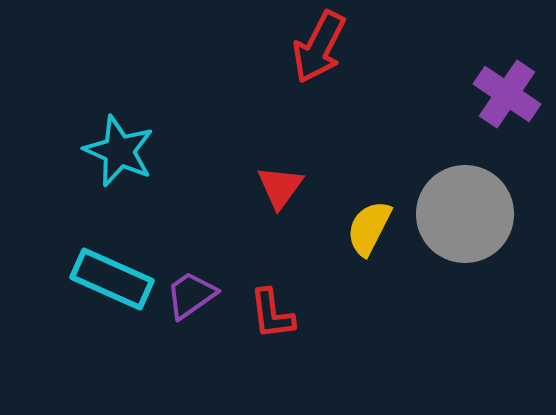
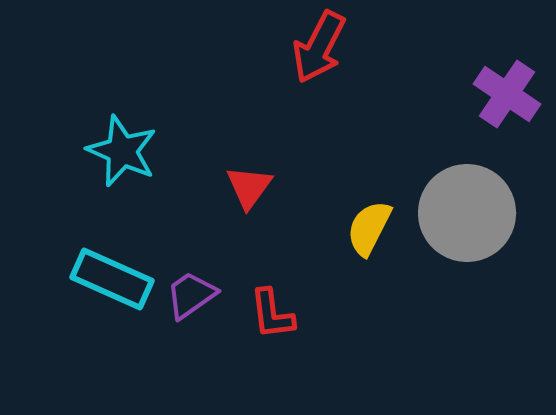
cyan star: moved 3 px right
red triangle: moved 31 px left
gray circle: moved 2 px right, 1 px up
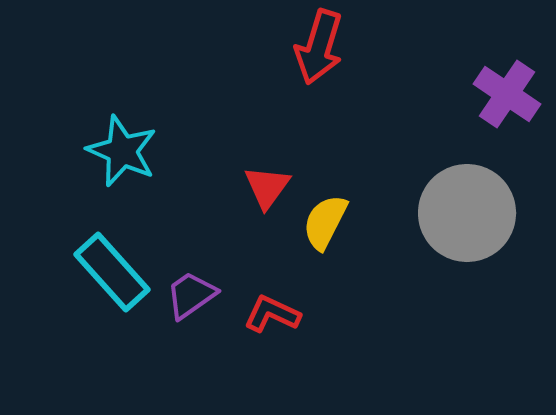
red arrow: rotated 10 degrees counterclockwise
red triangle: moved 18 px right
yellow semicircle: moved 44 px left, 6 px up
cyan rectangle: moved 7 px up; rotated 24 degrees clockwise
red L-shape: rotated 122 degrees clockwise
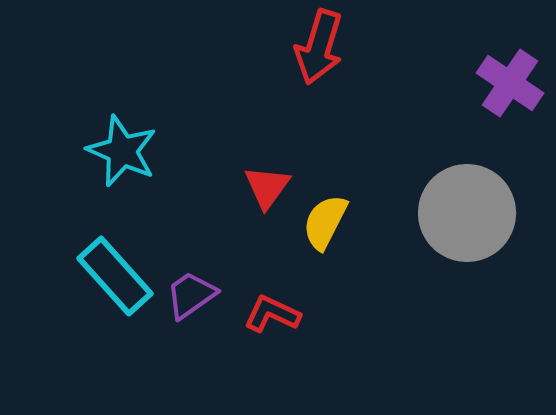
purple cross: moved 3 px right, 11 px up
cyan rectangle: moved 3 px right, 4 px down
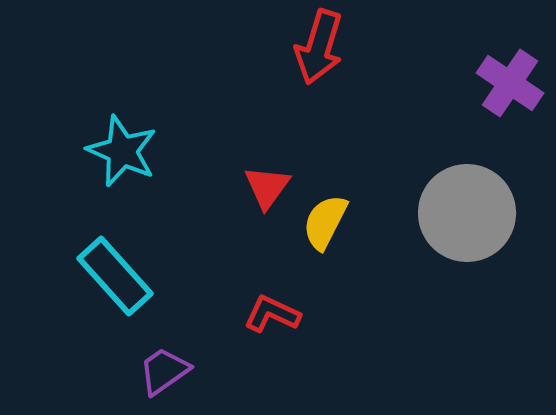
purple trapezoid: moved 27 px left, 76 px down
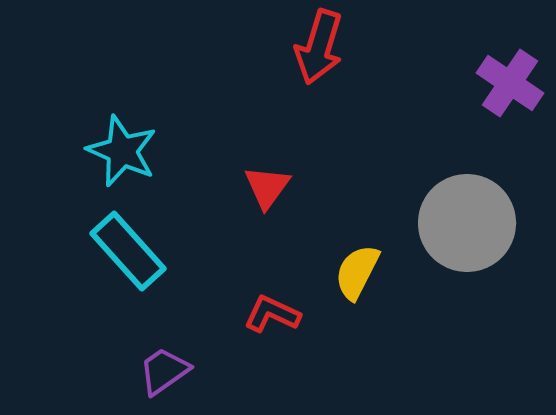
gray circle: moved 10 px down
yellow semicircle: moved 32 px right, 50 px down
cyan rectangle: moved 13 px right, 25 px up
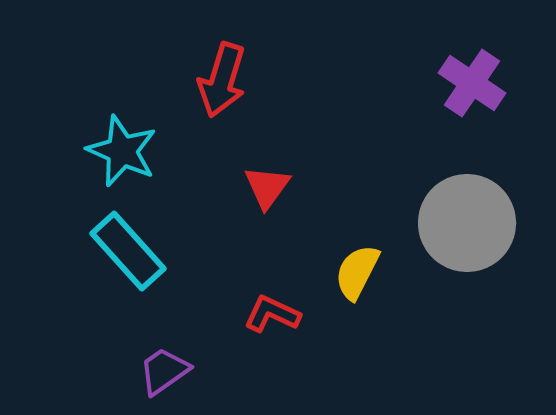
red arrow: moved 97 px left, 33 px down
purple cross: moved 38 px left
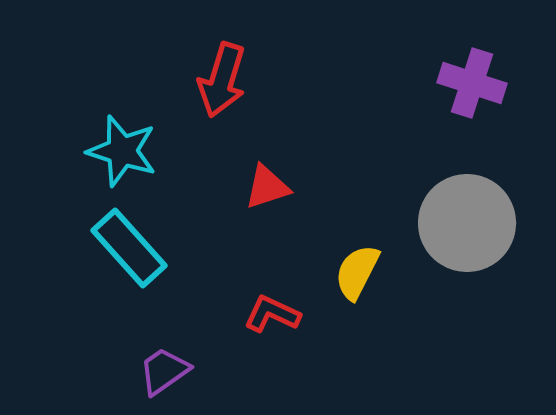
purple cross: rotated 16 degrees counterclockwise
cyan star: rotated 6 degrees counterclockwise
red triangle: rotated 36 degrees clockwise
cyan rectangle: moved 1 px right, 3 px up
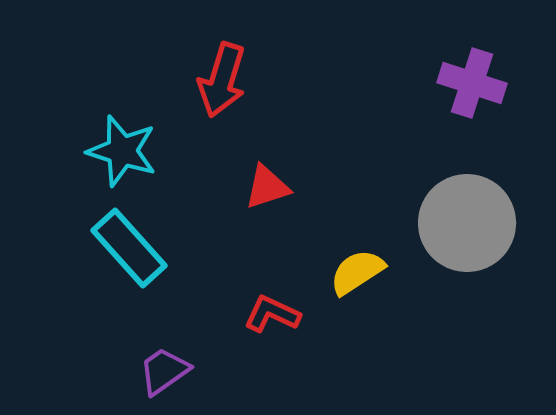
yellow semicircle: rotated 30 degrees clockwise
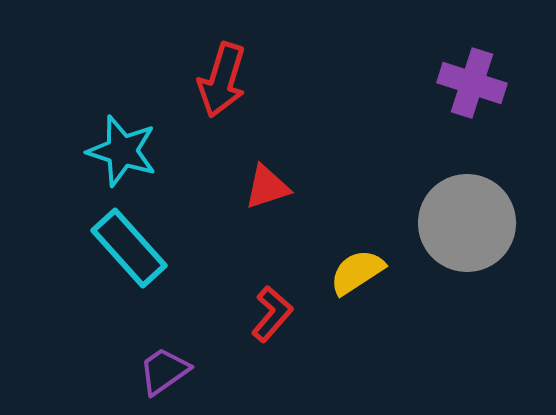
red L-shape: rotated 106 degrees clockwise
